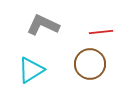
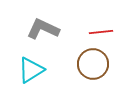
gray L-shape: moved 4 px down
brown circle: moved 3 px right
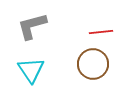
gray L-shape: moved 11 px left, 3 px up; rotated 40 degrees counterclockwise
cyan triangle: rotated 32 degrees counterclockwise
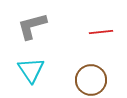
brown circle: moved 2 px left, 16 px down
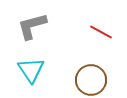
red line: rotated 35 degrees clockwise
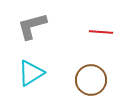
red line: rotated 25 degrees counterclockwise
cyan triangle: moved 3 px down; rotated 32 degrees clockwise
